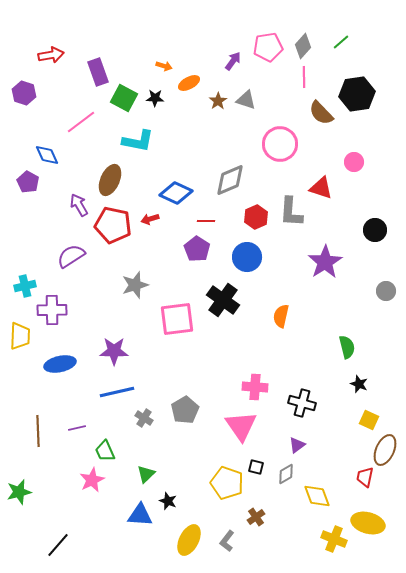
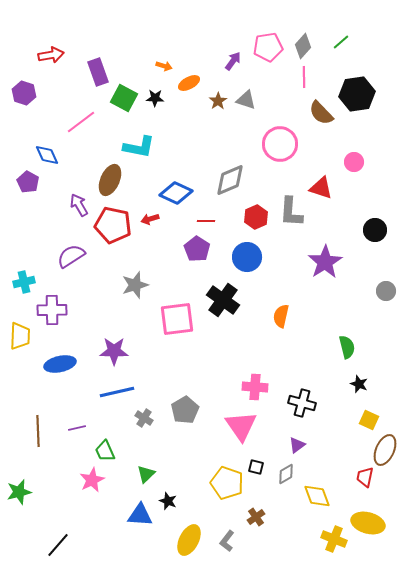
cyan L-shape at (138, 141): moved 1 px right, 6 px down
cyan cross at (25, 286): moved 1 px left, 4 px up
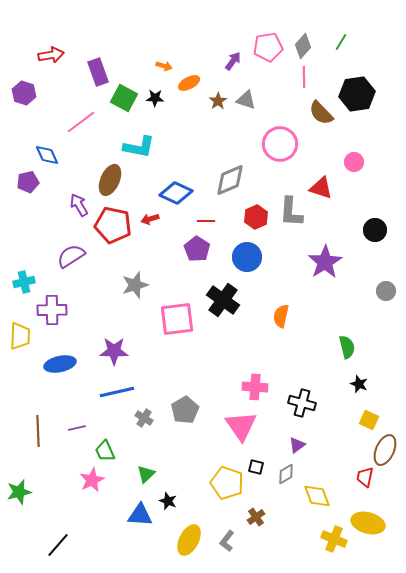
green line at (341, 42): rotated 18 degrees counterclockwise
purple pentagon at (28, 182): rotated 30 degrees clockwise
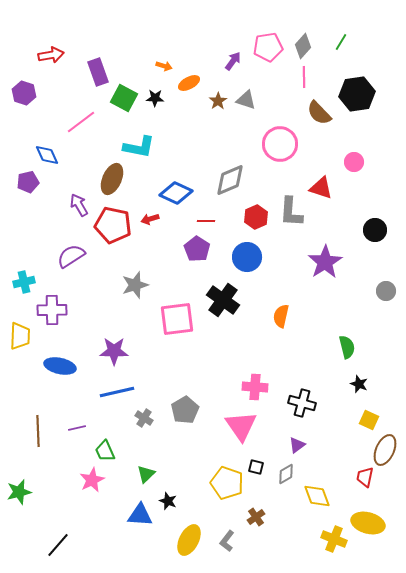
brown semicircle at (321, 113): moved 2 px left
brown ellipse at (110, 180): moved 2 px right, 1 px up
blue ellipse at (60, 364): moved 2 px down; rotated 24 degrees clockwise
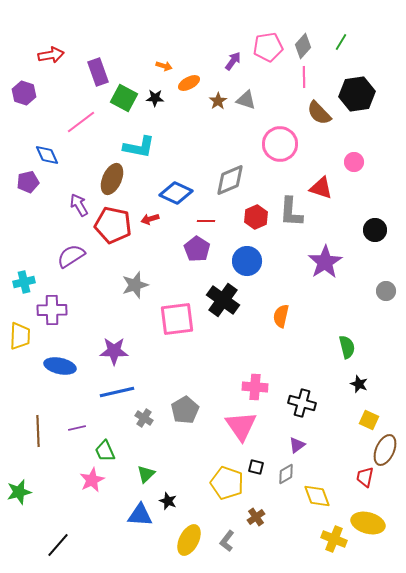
blue circle at (247, 257): moved 4 px down
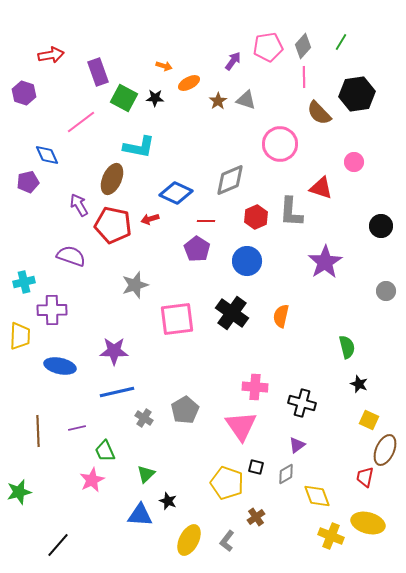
black circle at (375, 230): moved 6 px right, 4 px up
purple semicircle at (71, 256): rotated 52 degrees clockwise
black cross at (223, 300): moved 9 px right, 13 px down
yellow cross at (334, 539): moved 3 px left, 3 px up
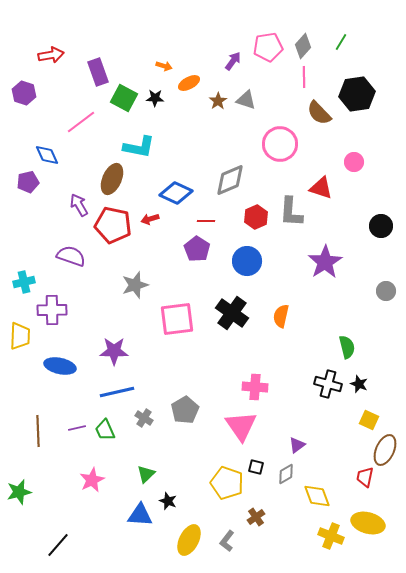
black cross at (302, 403): moved 26 px right, 19 px up
green trapezoid at (105, 451): moved 21 px up
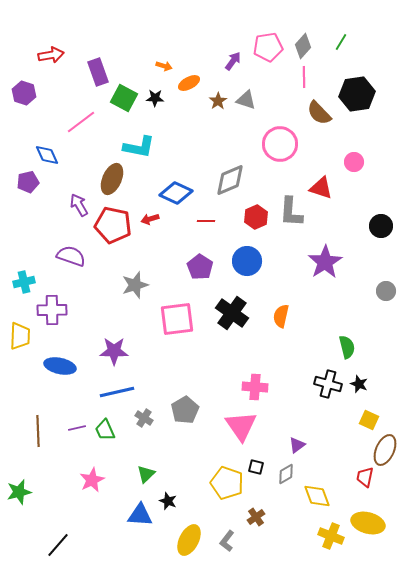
purple pentagon at (197, 249): moved 3 px right, 18 px down
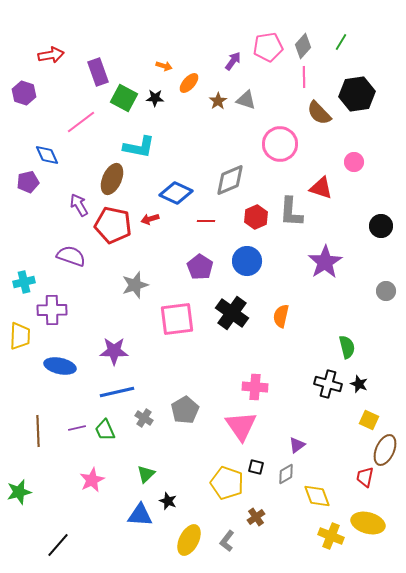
orange ellipse at (189, 83): rotated 20 degrees counterclockwise
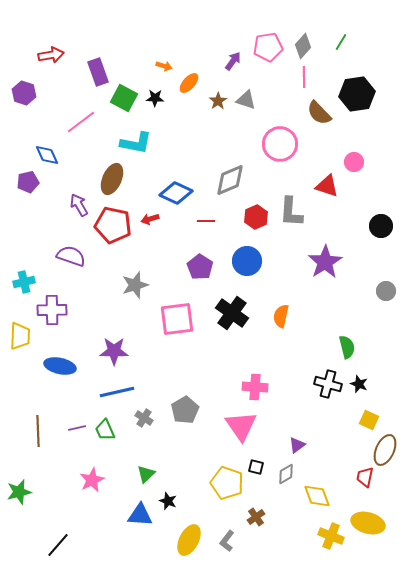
cyan L-shape at (139, 147): moved 3 px left, 4 px up
red triangle at (321, 188): moved 6 px right, 2 px up
